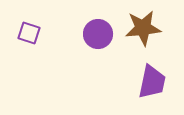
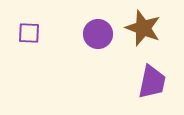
brown star: rotated 27 degrees clockwise
purple square: rotated 15 degrees counterclockwise
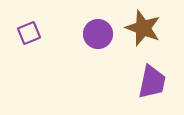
purple square: rotated 25 degrees counterclockwise
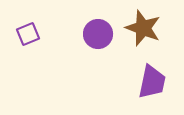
purple square: moved 1 px left, 1 px down
